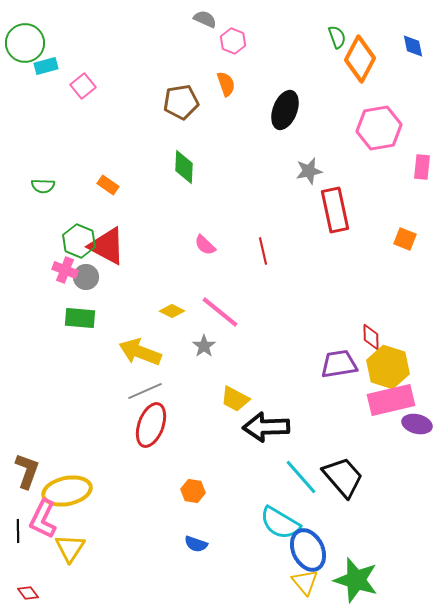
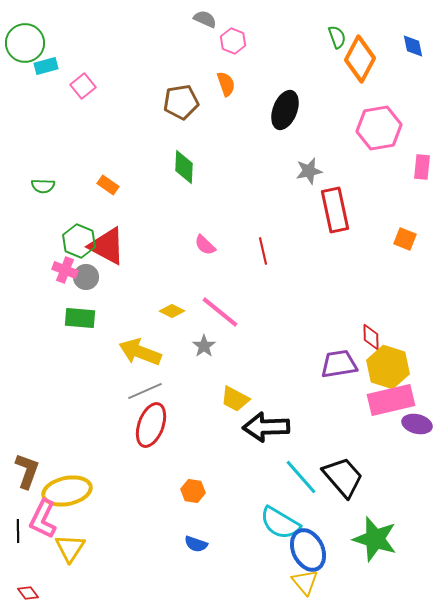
green star at (356, 580): moved 19 px right, 41 px up
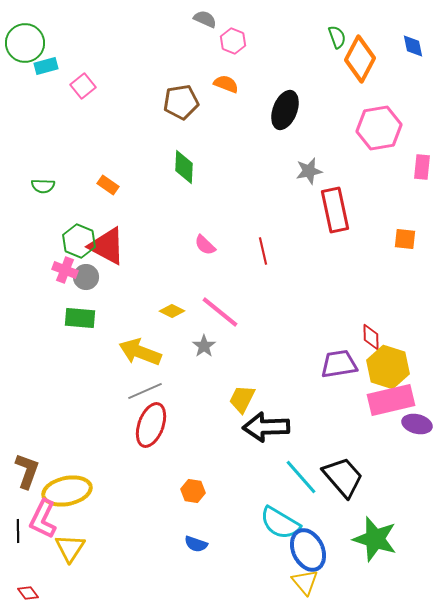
orange semicircle at (226, 84): rotated 50 degrees counterclockwise
orange square at (405, 239): rotated 15 degrees counterclockwise
yellow trapezoid at (235, 399): moved 7 px right; rotated 88 degrees clockwise
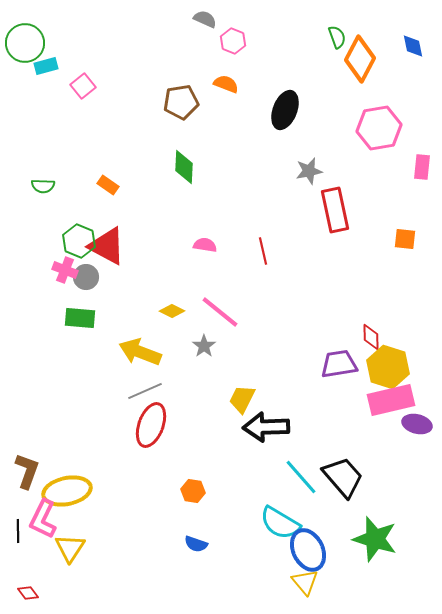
pink semicircle at (205, 245): rotated 145 degrees clockwise
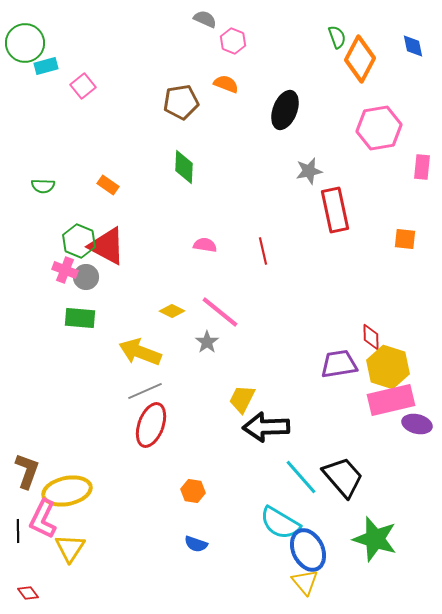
gray star at (204, 346): moved 3 px right, 4 px up
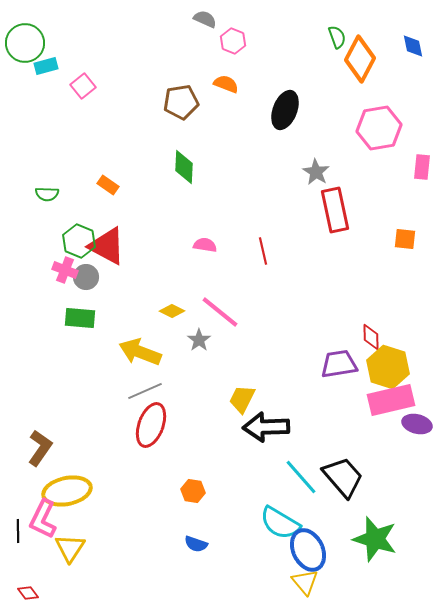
gray star at (309, 171): moved 7 px right, 1 px down; rotated 28 degrees counterclockwise
green semicircle at (43, 186): moved 4 px right, 8 px down
gray star at (207, 342): moved 8 px left, 2 px up
brown L-shape at (27, 471): moved 13 px right, 23 px up; rotated 15 degrees clockwise
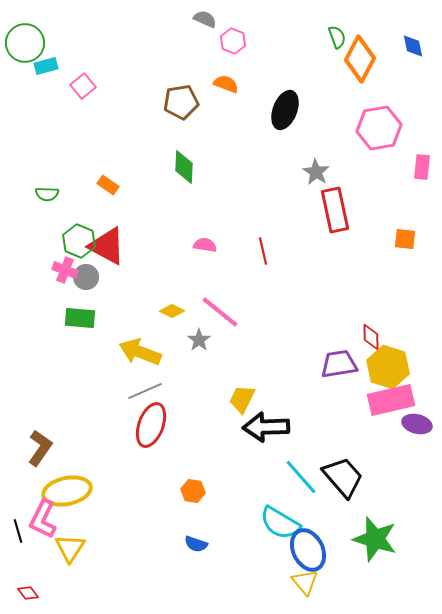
black line at (18, 531): rotated 15 degrees counterclockwise
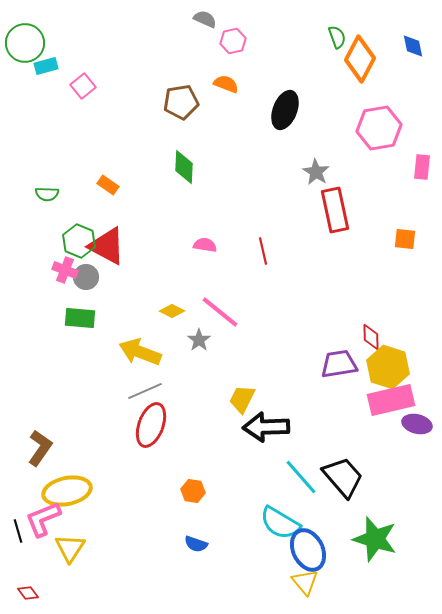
pink hexagon at (233, 41): rotated 25 degrees clockwise
pink L-shape at (43, 519): rotated 42 degrees clockwise
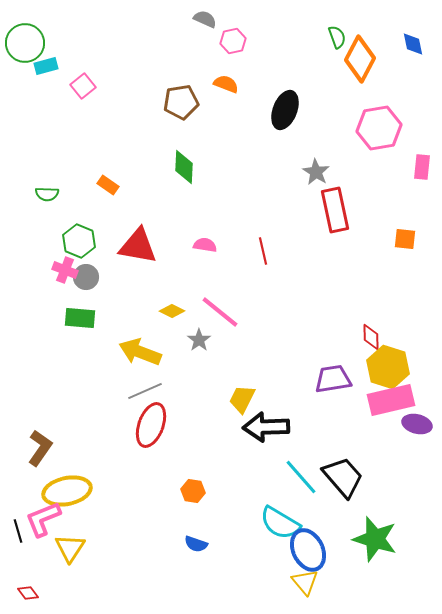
blue diamond at (413, 46): moved 2 px up
red triangle at (107, 246): moved 31 px right; rotated 18 degrees counterclockwise
purple trapezoid at (339, 364): moved 6 px left, 15 px down
